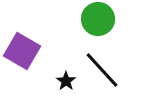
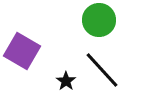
green circle: moved 1 px right, 1 px down
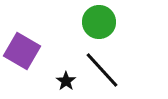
green circle: moved 2 px down
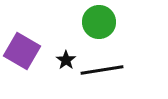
black line: rotated 57 degrees counterclockwise
black star: moved 21 px up
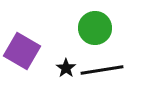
green circle: moved 4 px left, 6 px down
black star: moved 8 px down
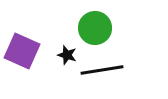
purple square: rotated 6 degrees counterclockwise
black star: moved 1 px right, 13 px up; rotated 18 degrees counterclockwise
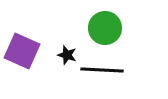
green circle: moved 10 px right
black line: rotated 12 degrees clockwise
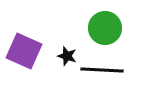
purple square: moved 2 px right
black star: moved 1 px down
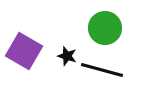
purple square: rotated 6 degrees clockwise
black line: rotated 12 degrees clockwise
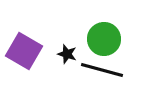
green circle: moved 1 px left, 11 px down
black star: moved 2 px up
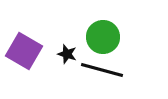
green circle: moved 1 px left, 2 px up
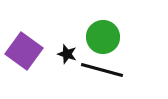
purple square: rotated 6 degrees clockwise
